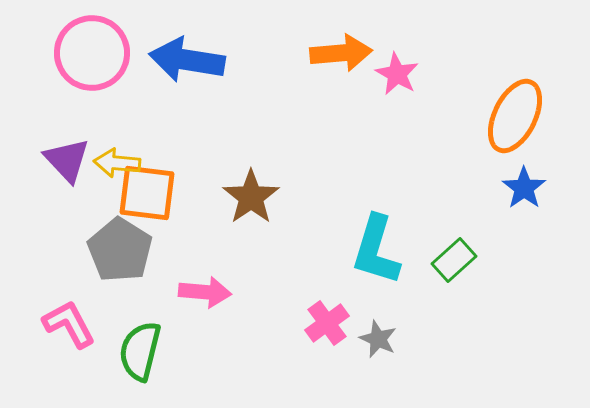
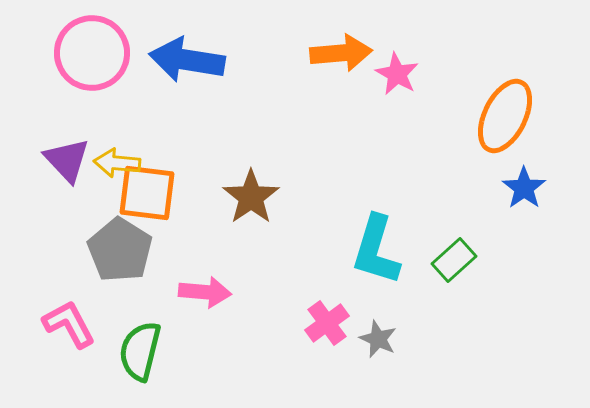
orange ellipse: moved 10 px left
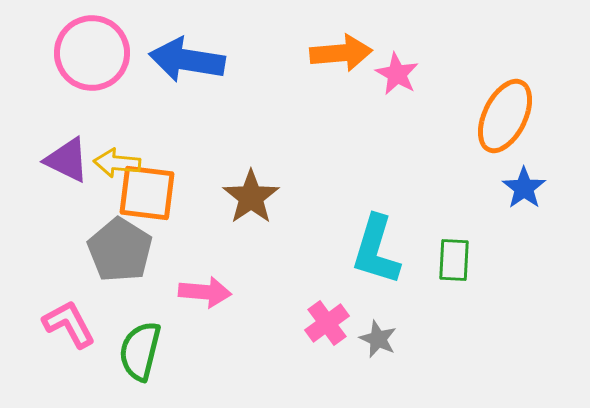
purple triangle: rotated 21 degrees counterclockwise
green rectangle: rotated 45 degrees counterclockwise
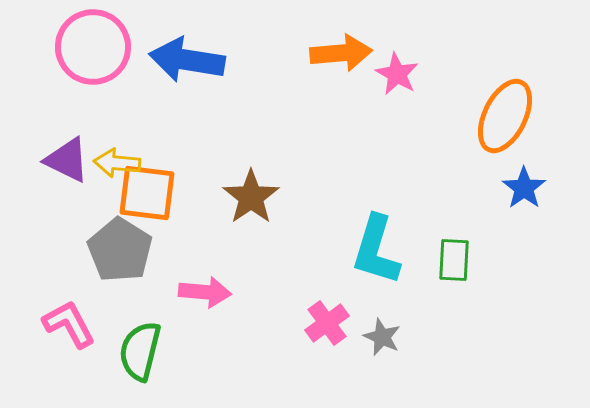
pink circle: moved 1 px right, 6 px up
gray star: moved 4 px right, 2 px up
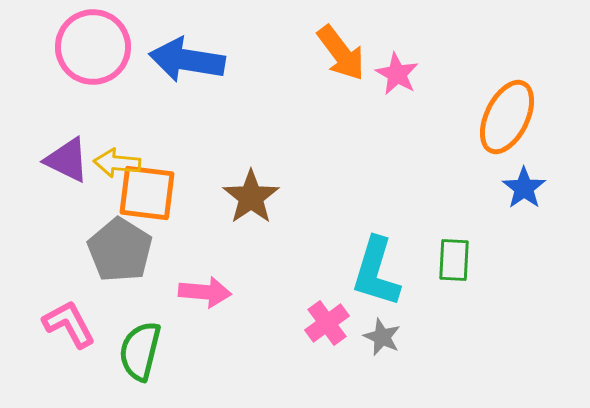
orange arrow: rotated 58 degrees clockwise
orange ellipse: moved 2 px right, 1 px down
cyan L-shape: moved 22 px down
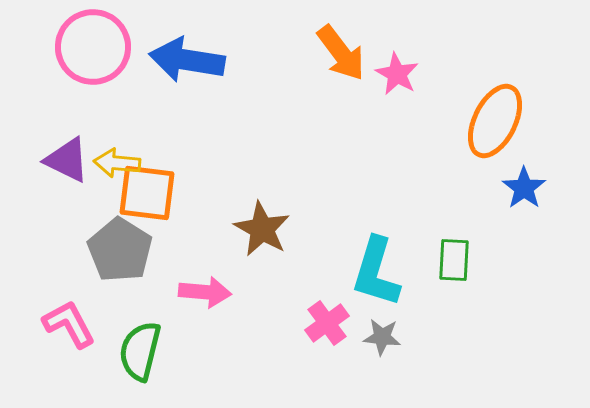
orange ellipse: moved 12 px left, 4 px down
brown star: moved 11 px right, 32 px down; rotated 8 degrees counterclockwise
gray star: rotated 18 degrees counterclockwise
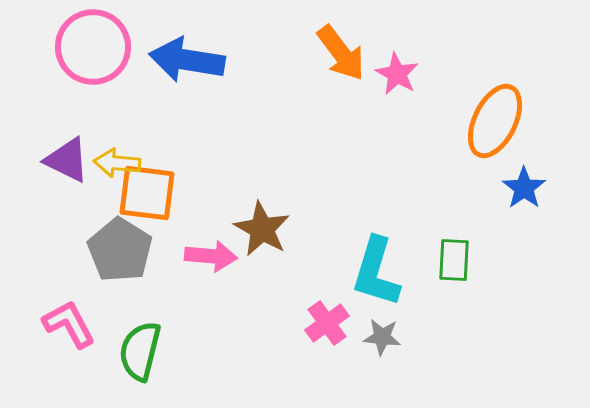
pink arrow: moved 6 px right, 36 px up
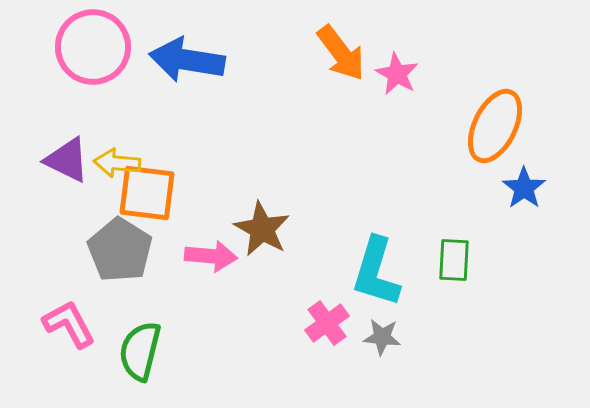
orange ellipse: moved 5 px down
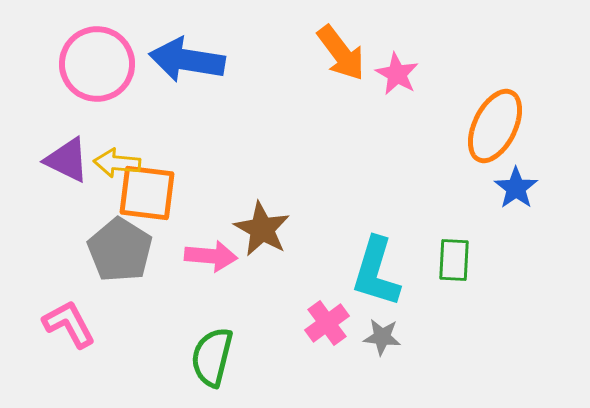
pink circle: moved 4 px right, 17 px down
blue star: moved 8 px left
green semicircle: moved 72 px right, 6 px down
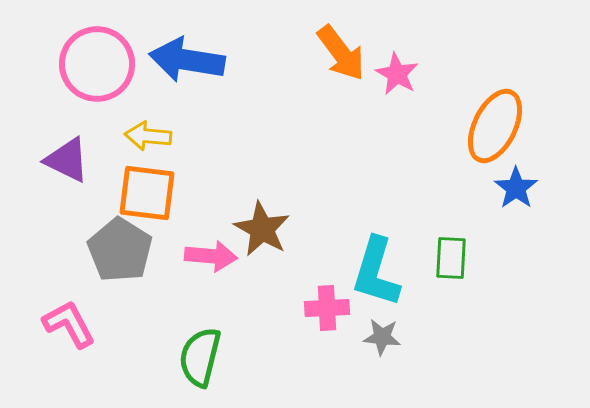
yellow arrow: moved 31 px right, 27 px up
green rectangle: moved 3 px left, 2 px up
pink cross: moved 15 px up; rotated 33 degrees clockwise
green semicircle: moved 12 px left
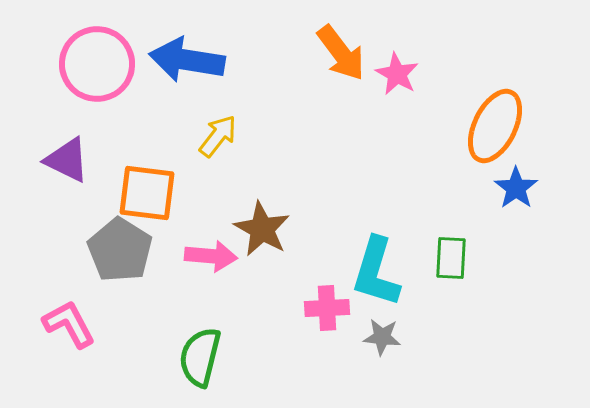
yellow arrow: moved 70 px right; rotated 123 degrees clockwise
